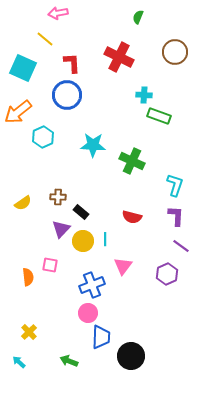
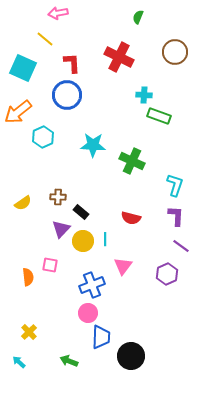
red semicircle: moved 1 px left, 1 px down
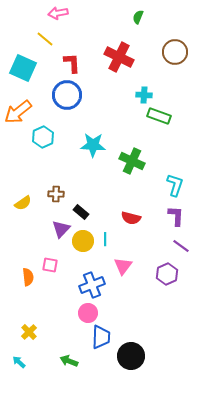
brown cross: moved 2 px left, 3 px up
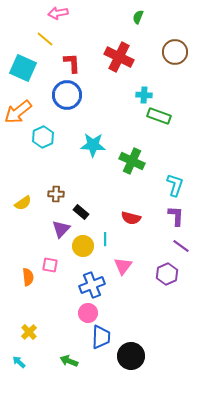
yellow circle: moved 5 px down
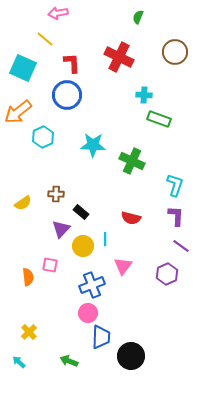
green rectangle: moved 3 px down
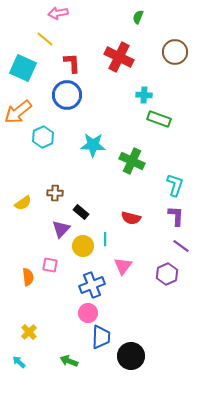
brown cross: moved 1 px left, 1 px up
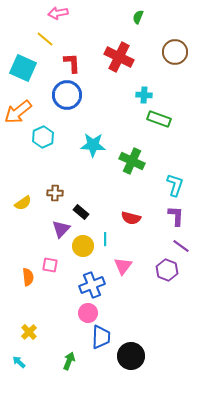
purple hexagon: moved 4 px up; rotated 15 degrees counterclockwise
green arrow: rotated 90 degrees clockwise
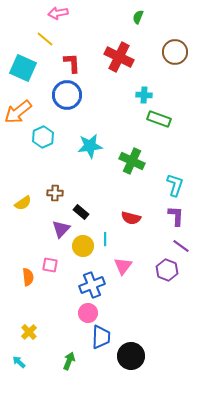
cyan star: moved 3 px left, 1 px down; rotated 10 degrees counterclockwise
